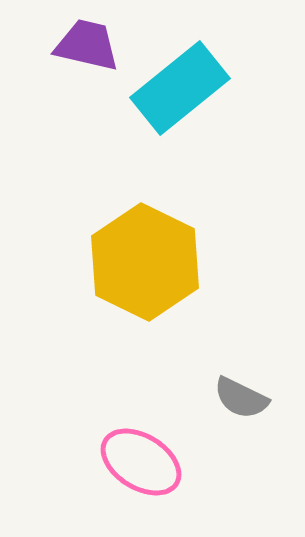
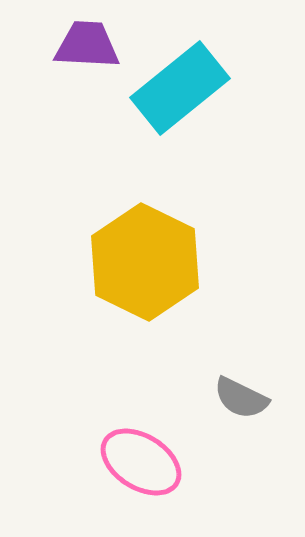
purple trapezoid: rotated 10 degrees counterclockwise
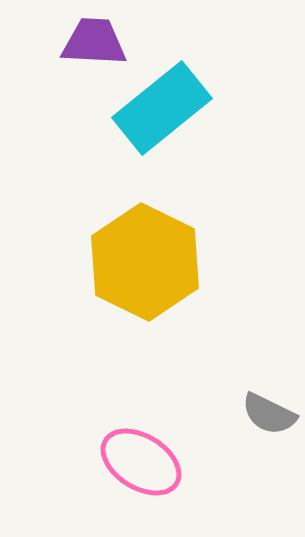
purple trapezoid: moved 7 px right, 3 px up
cyan rectangle: moved 18 px left, 20 px down
gray semicircle: moved 28 px right, 16 px down
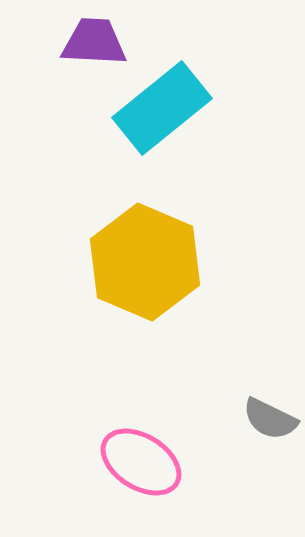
yellow hexagon: rotated 3 degrees counterclockwise
gray semicircle: moved 1 px right, 5 px down
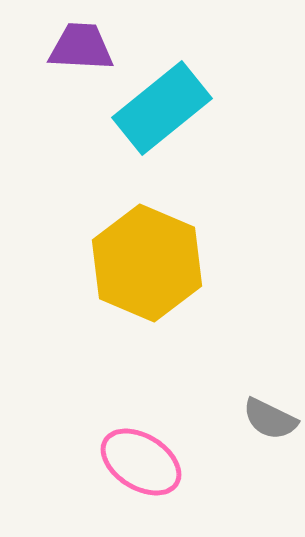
purple trapezoid: moved 13 px left, 5 px down
yellow hexagon: moved 2 px right, 1 px down
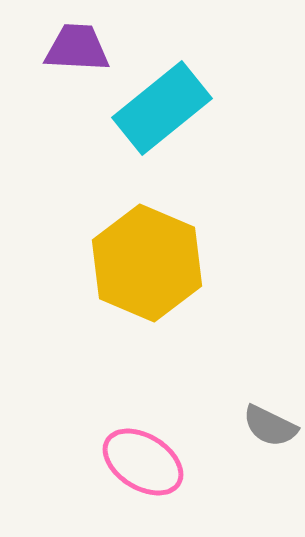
purple trapezoid: moved 4 px left, 1 px down
gray semicircle: moved 7 px down
pink ellipse: moved 2 px right
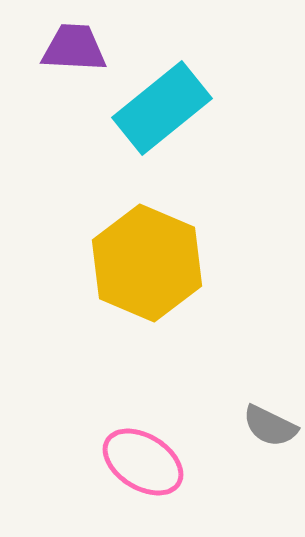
purple trapezoid: moved 3 px left
